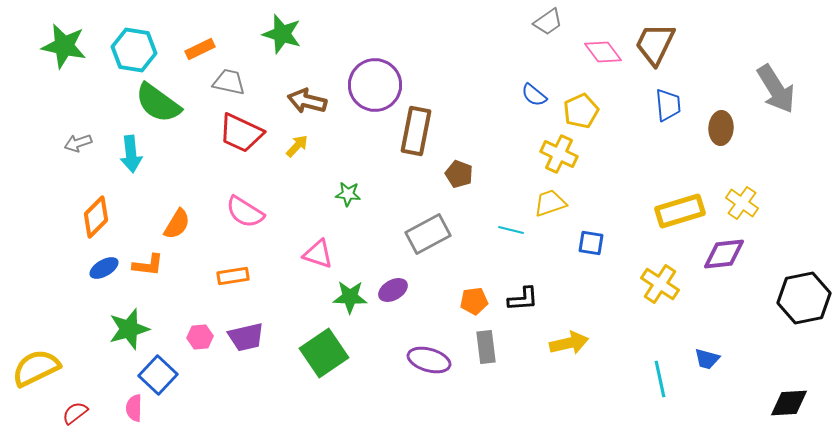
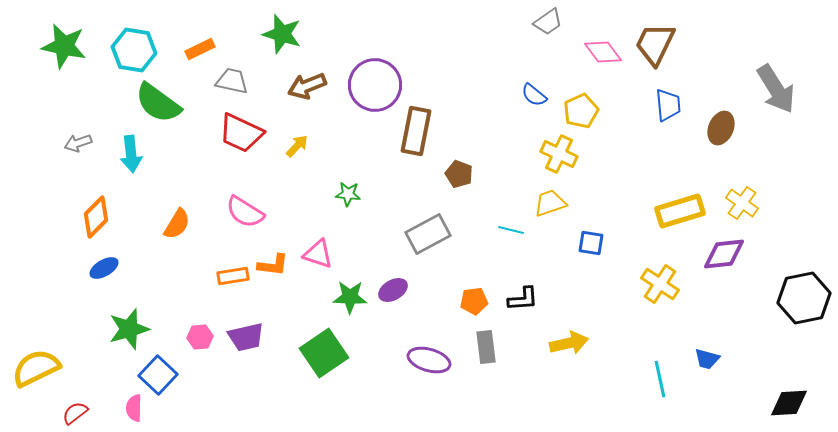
gray trapezoid at (229, 82): moved 3 px right, 1 px up
brown arrow at (307, 101): moved 15 px up; rotated 36 degrees counterclockwise
brown ellipse at (721, 128): rotated 20 degrees clockwise
orange L-shape at (148, 265): moved 125 px right
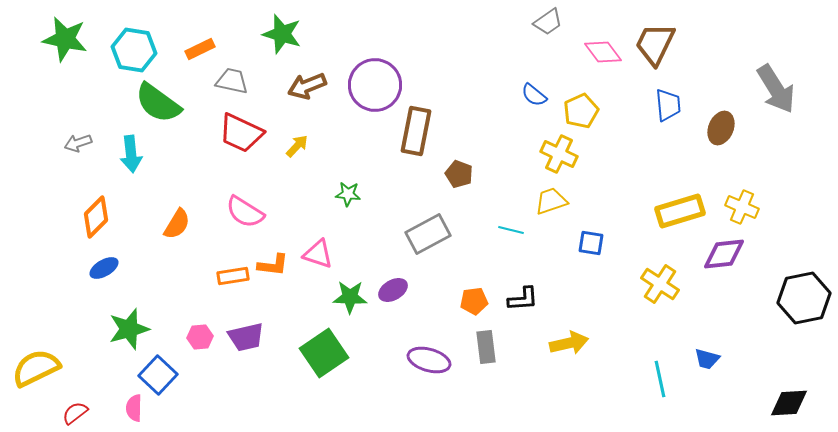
green star at (64, 46): moved 1 px right, 7 px up
yellow trapezoid at (550, 203): moved 1 px right, 2 px up
yellow cross at (742, 203): moved 4 px down; rotated 12 degrees counterclockwise
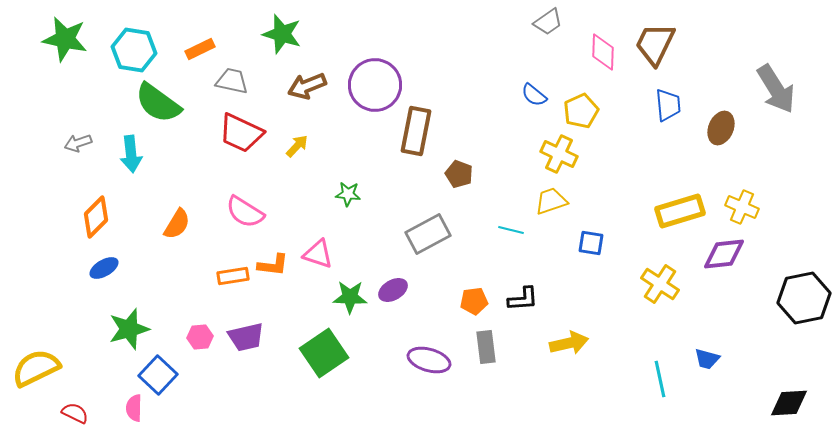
pink diamond at (603, 52): rotated 39 degrees clockwise
red semicircle at (75, 413): rotated 64 degrees clockwise
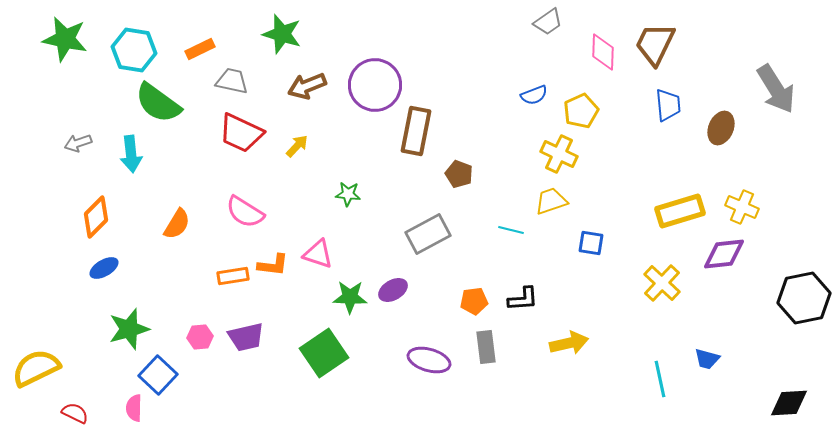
blue semicircle at (534, 95): rotated 60 degrees counterclockwise
yellow cross at (660, 284): moved 2 px right, 1 px up; rotated 9 degrees clockwise
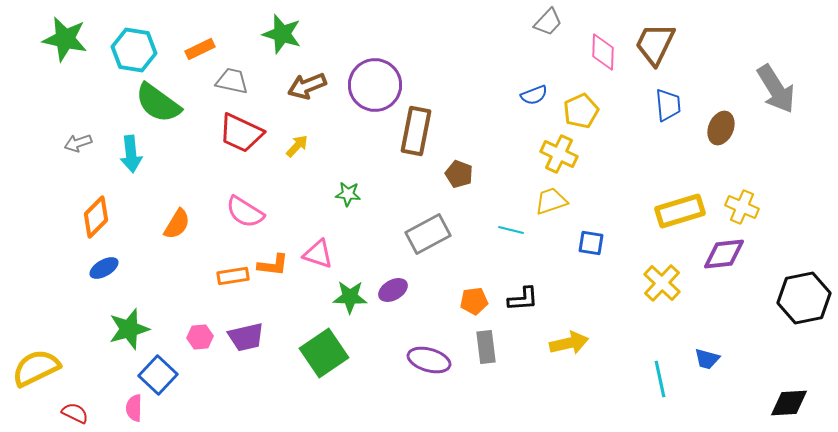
gray trapezoid at (548, 22): rotated 12 degrees counterclockwise
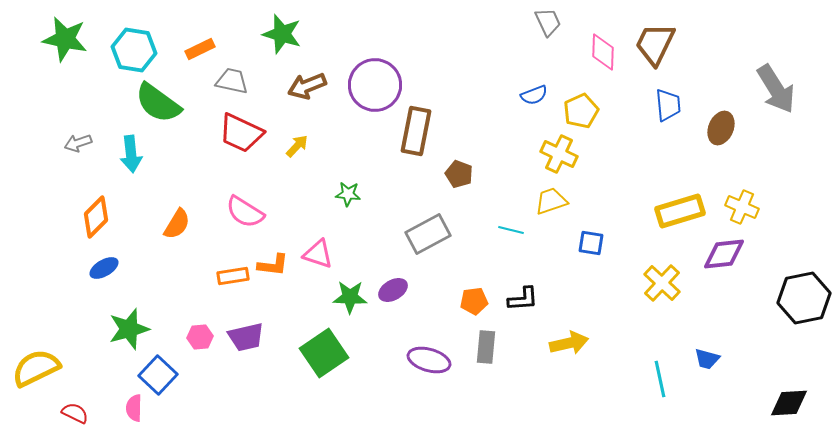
gray trapezoid at (548, 22): rotated 68 degrees counterclockwise
gray rectangle at (486, 347): rotated 12 degrees clockwise
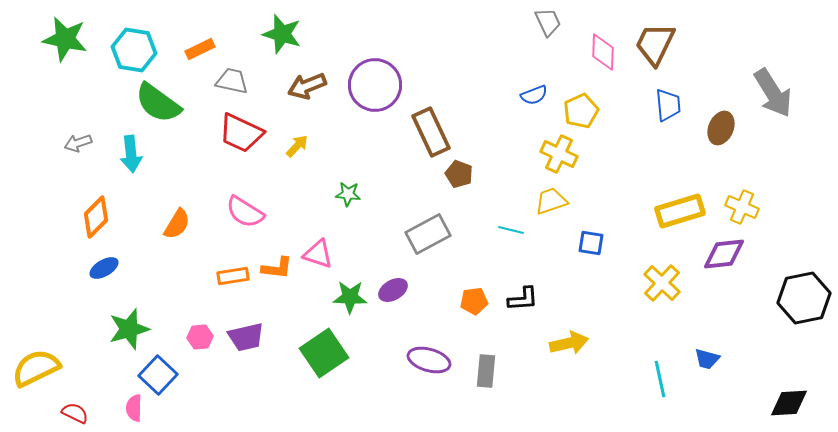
gray arrow at (776, 89): moved 3 px left, 4 px down
brown rectangle at (416, 131): moved 15 px right, 1 px down; rotated 36 degrees counterclockwise
orange L-shape at (273, 265): moved 4 px right, 3 px down
gray rectangle at (486, 347): moved 24 px down
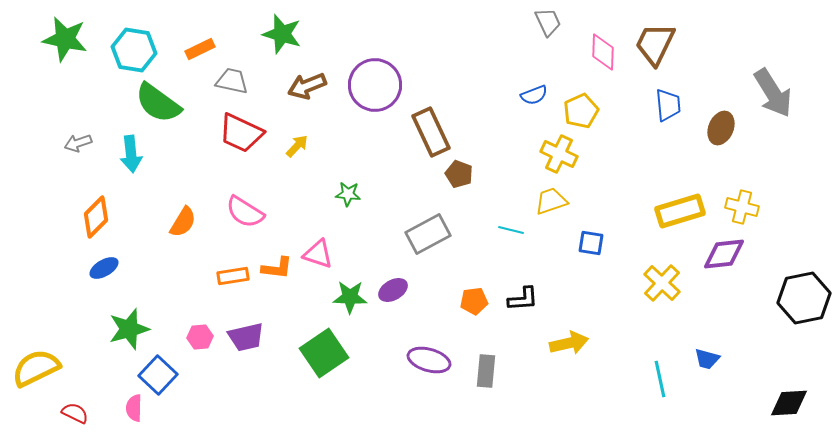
yellow cross at (742, 207): rotated 8 degrees counterclockwise
orange semicircle at (177, 224): moved 6 px right, 2 px up
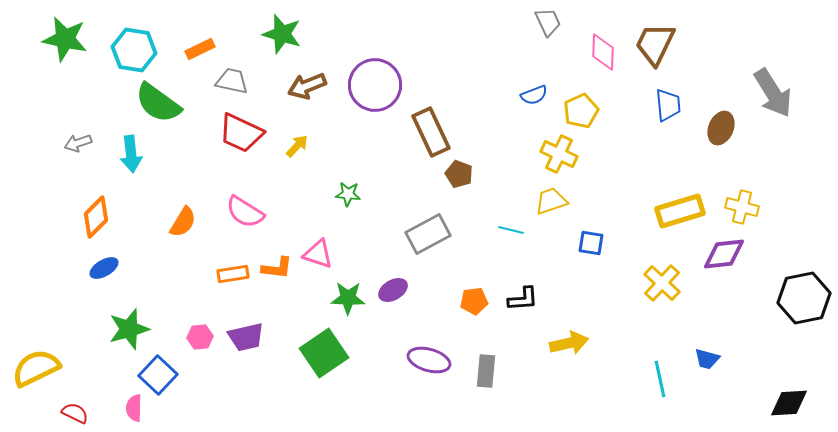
orange rectangle at (233, 276): moved 2 px up
green star at (350, 297): moved 2 px left, 1 px down
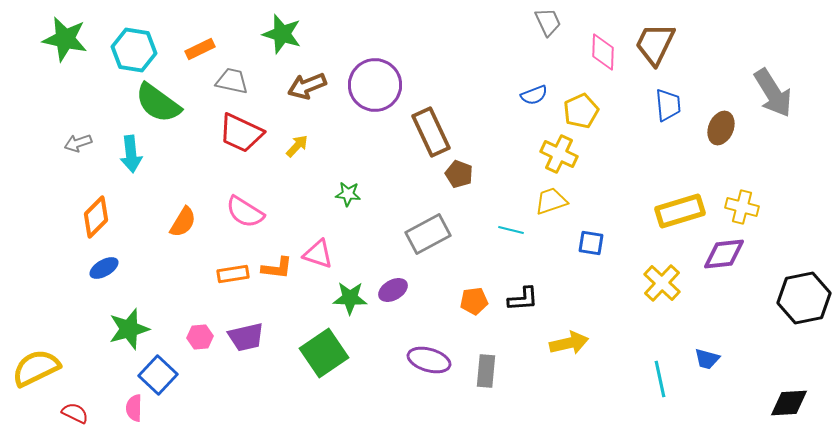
green star at (348, 298): moved 2 px right
